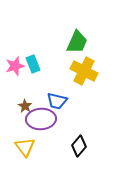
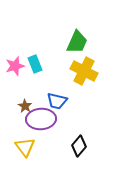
cyan rectangle: moved 2 px right
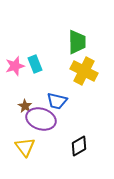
green trapezoid: rotated 25 degrees counterclockwise
purple ellipse: rotated 20 degrees clockwise
black diamond: rotated 20 degrees clockwise
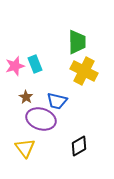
brown star: moved 1 px right, 9 px up
yellow triangle: moved 1 px down
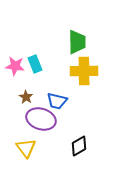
pink star: rotated 24 degrees clockwise
yellow cross: rotated 28 degrees counterclockwise
yellow triangle: moved 1 px right
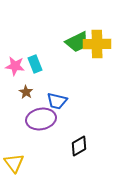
green trapezoid: rotated 65 degrees clockwise
yellow cross: moved 13 px right, 27 px up
brown star: moved 5 px up
purple ellipse: rotated 28 degrees counterclockwise
yellow triangle: moved 12 px left, 15 px down
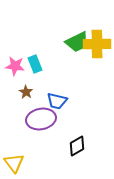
black diamond: moved 2 px left
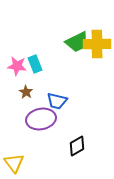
pink star: moved 2 px right
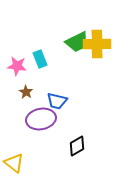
cyan rectangle: moved 5 px right, 5 px up
yellow triangle: rotated 15 degrees counterclockwise
